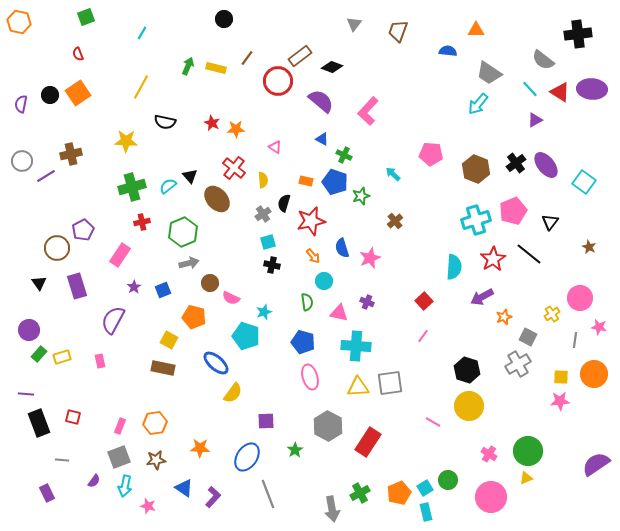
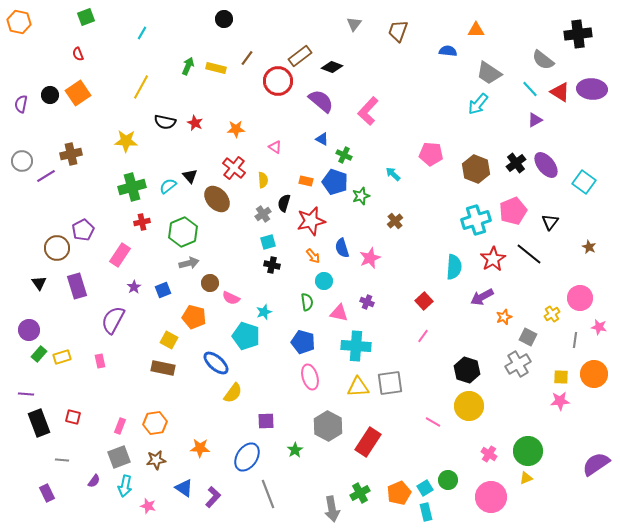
red star at (212, 123): moved 17 px left
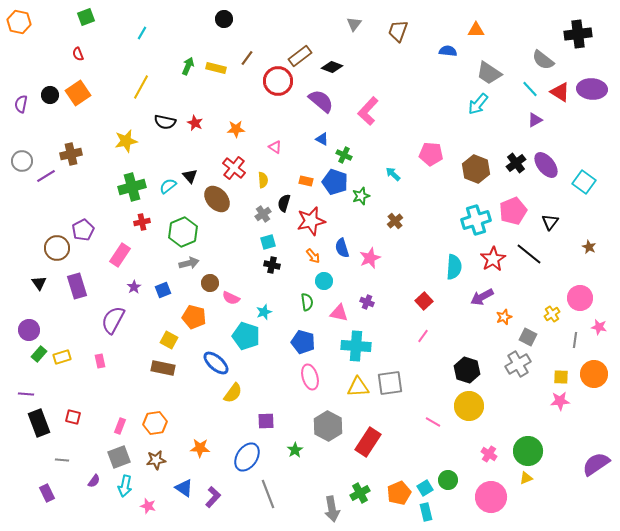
yellow star at (126, 141): rotated 15 degrees counterclockwise
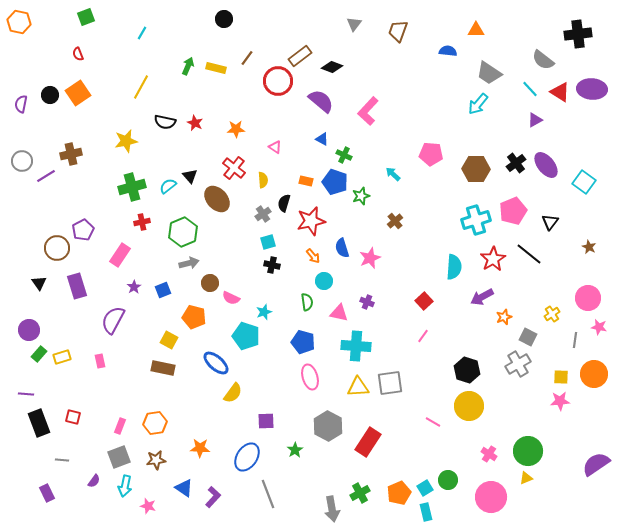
brown hexagon at (476, 169): rotated 20 degrees counterclockwise
pink circle at (580, 298): moved 8 px right
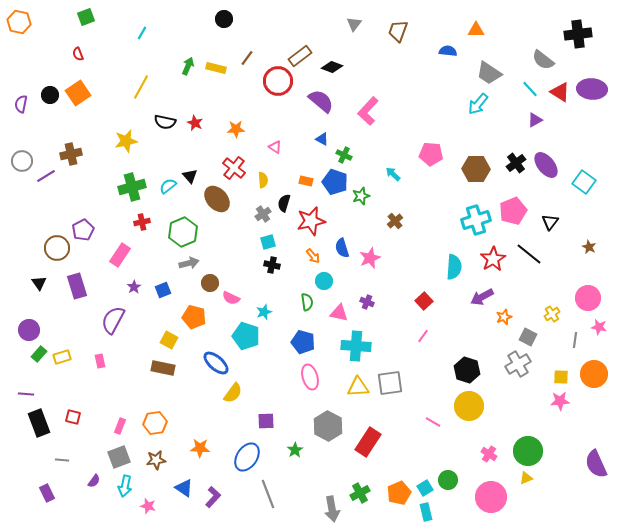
purple semicircle at (596, 464): rotated 80 degrees counterclockwise
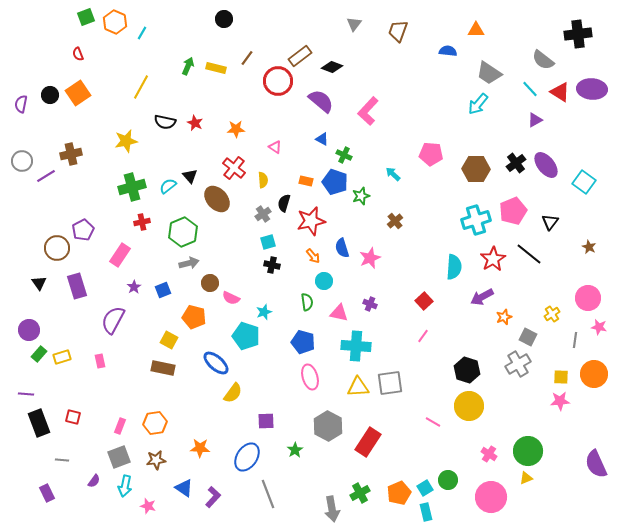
orange hexagon at (19, 22): moved 96 px right; rotated 10 degrees clockwise
purple cross at (367, 302): moved 3 px right, 2 px down
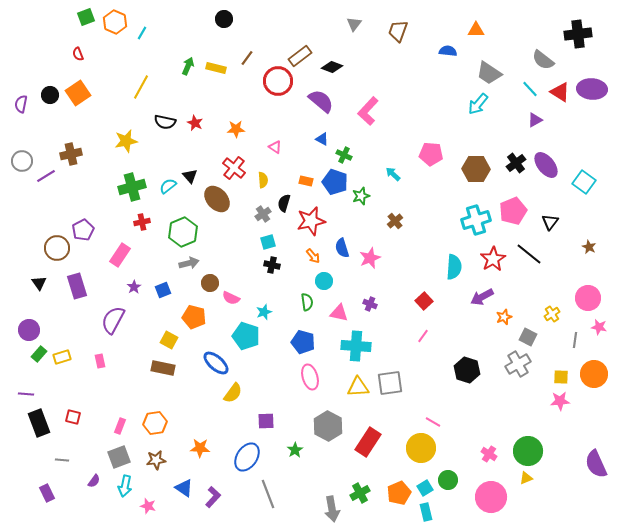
yellow circle at (469, 406): moved 48 px left, 42 px down
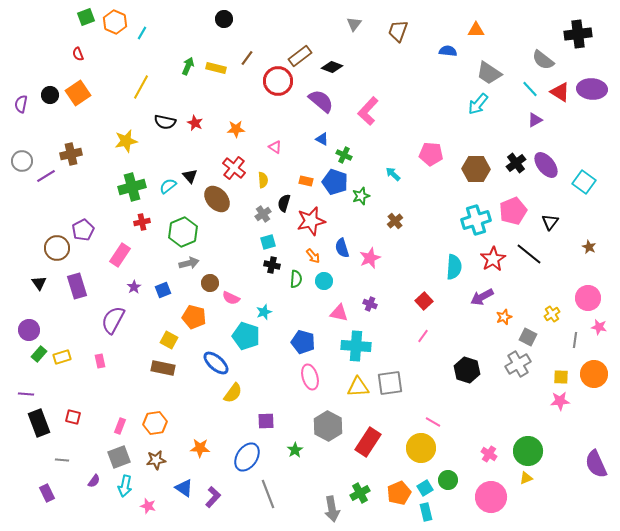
green semicircle at (307, 302): moved 11 px left, 23 px up; rotated 12 degrees clockwise
